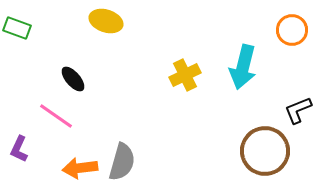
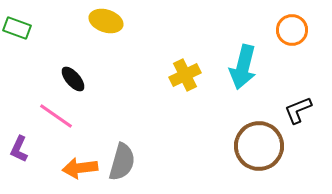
brown circle: moved 6 px left, 5 px up
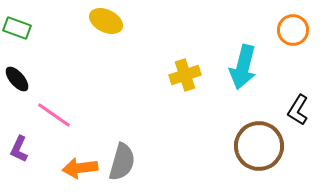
yellow ellipse: rotated 8 degrees clockwise
orange circle: moved 1 px right
yellow cross: rotated 8 degrees clockwise
black ellipse: moved 56 px left
black L-shape: rotated 36 degrees counterclockwise
pink line: moved 2 px left, 1 px up
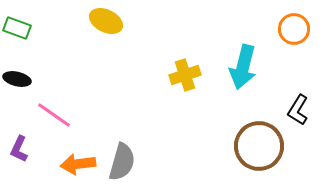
orange circle: moved 1 px right, 1 px up
black ellipse: rotated 36 degrees counterclockwise
orange arrow: moved 2 px left, 4 px up
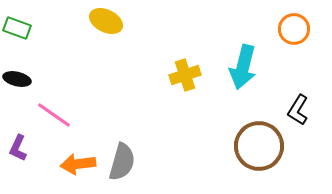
purple L-shape: moved 1 px left, 1 px up
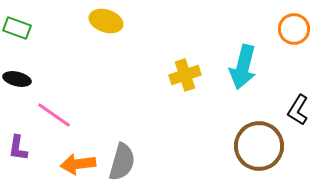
yellow ellipse: rotated 8 degrees counterclockwise
purple L-shape: rotated 16 degrees counterclockwise
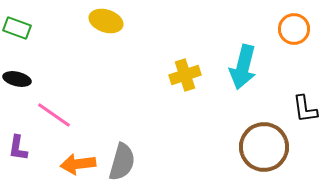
black L-shape: moved 7 px right, 1 px up; rotated 40 degrees counterclockwise
brown circle: moved 5 px right, 1 px down
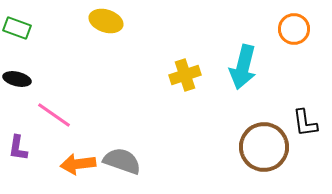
black L-shape: moved 14 px down
gray semicircle: moved 1 px up; rotated 87 degrees counterclockwise
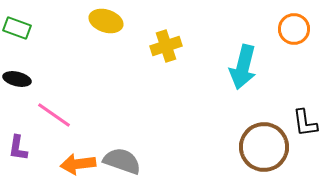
yellow cross: moved 19 px left, 29 px up
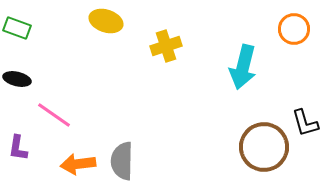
black L-shape: rotated 8 degrees counterclockwise
gray semicircle: rotated 108 degrees counterclockwise
